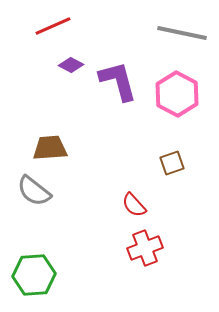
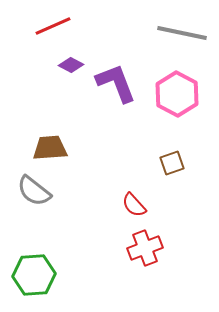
purple L-shape: moved 2 px left, 2 px down; rotated 6 degrees counterclockwise
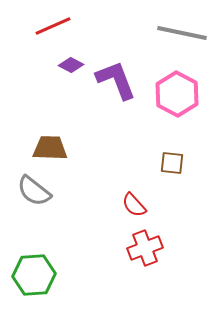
purple L-shape: moved 3 px up
brown trapezoid: rotated 6 degrees clockwise
brown square: rotated 25 degrees clockwise
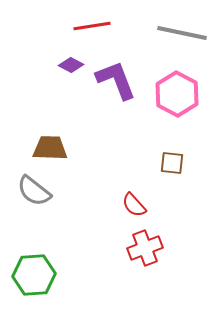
red line: moved 39 px right; rotated 15 degrees clockwise
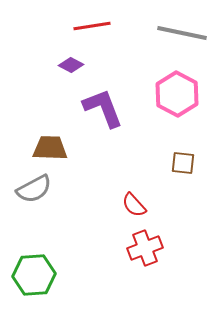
purple L-shape: moved 13 px left, 28 px down
brown square: moved 11 px right
gray semicircle: moved 2 px up; rotated 66 degrees counterclockwise
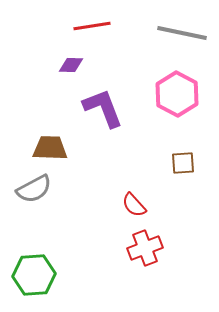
purple diamond: rotated 25 degrees counterclockwise
brown square: rotated 10 degrees counterclockwise
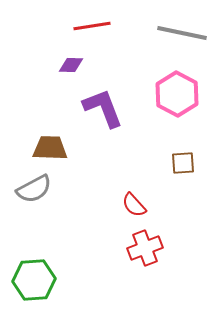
green hexagon: moved 5 px down
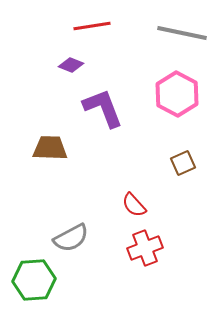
purple diamond: rotated 20 degrees clockwise
brown square: rotated 20 degrees counterclockwise
gray semicircle: moved 37 px right, 49 px down
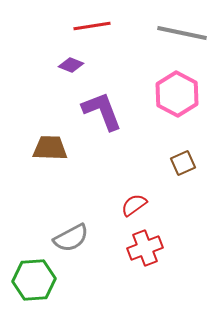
purple L-shape: moved 1 px left, 3 px down
red semicircle: rotated 96 degrees clockwise
